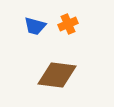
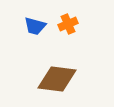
brown diamond: moved 4 px down
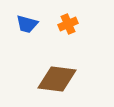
blue trapezoid: moved 8 px left, 2 px up
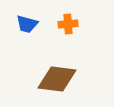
orange cross: rotated 18 degrees clockwise
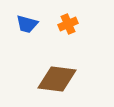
orange cross: rotated 18 degrees counterclockwise
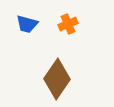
brown diamond: rotated 63 degrees counterclockwise
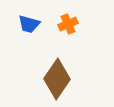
blue trapezoid: moved 2 px right
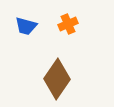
blue trapezoid: moved 3 px left, 2 px down
